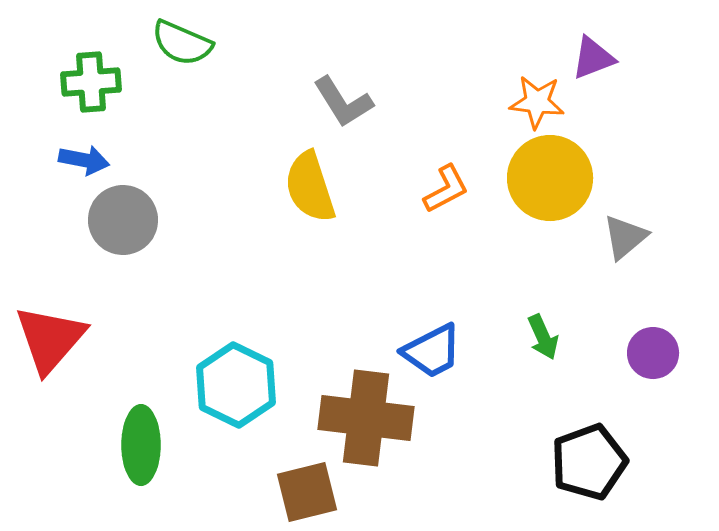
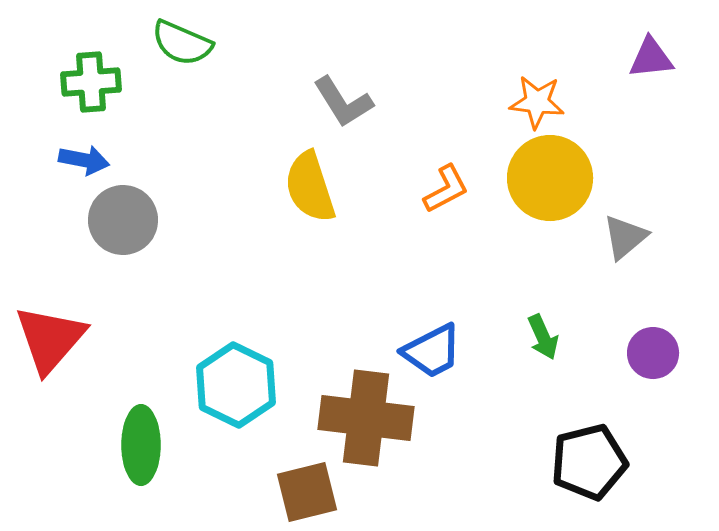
purple triangle: moved 58 px right; rotated 15 degrees clockwise
black pentagon: rotated 6 degrees clockwise
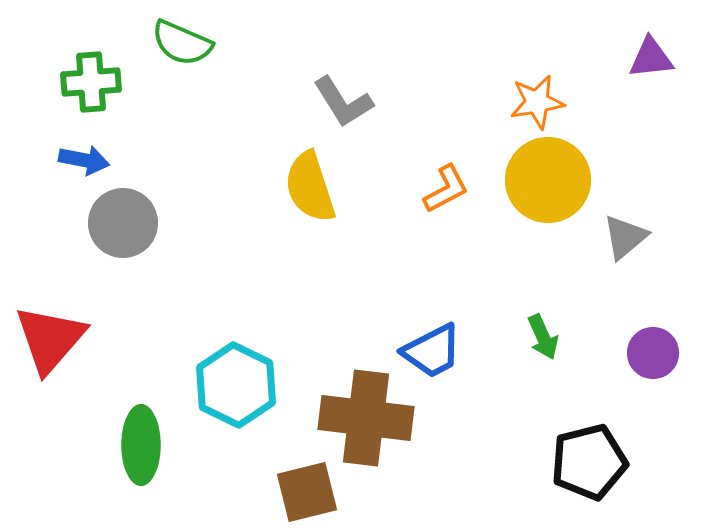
orange star: rotated 16 degrees counterclockwise
yellow circle: moved 2 px left, 2 px down
gray circle: moved 3 px down
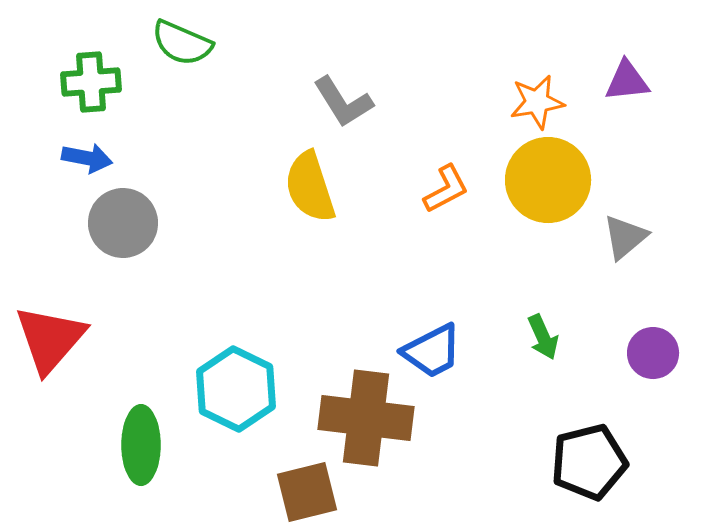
purple triangle: moved 24 px left, 23 px down
blue arrow: moved 3 px right, 2 px up
cyan hexagon: moved 4 px down
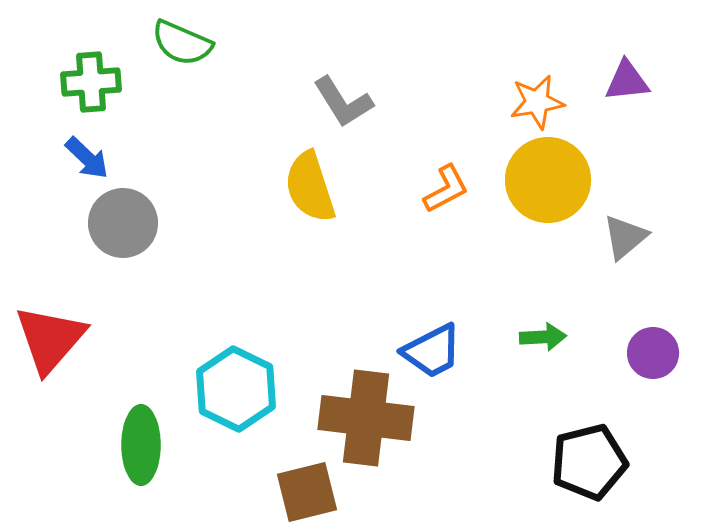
blue arrow: rotated 33 degrees clockwise
green arrow: rotated 69 degrees counterclockwise
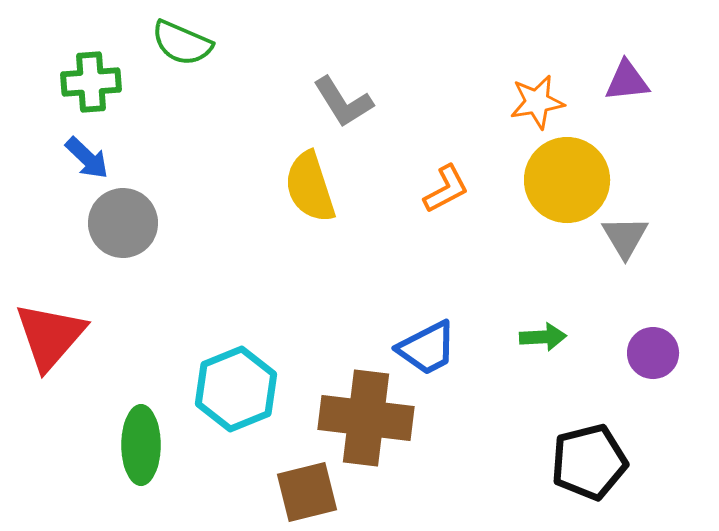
yellow circle: moved 19 px right
gray triangle: rotated 21 degrees counterclockwise
red triangle: moved 3 px up
blue trapezoid: moved 5 px left, 3 px up
cyan hexagon: rotated 12 degrees clockwise
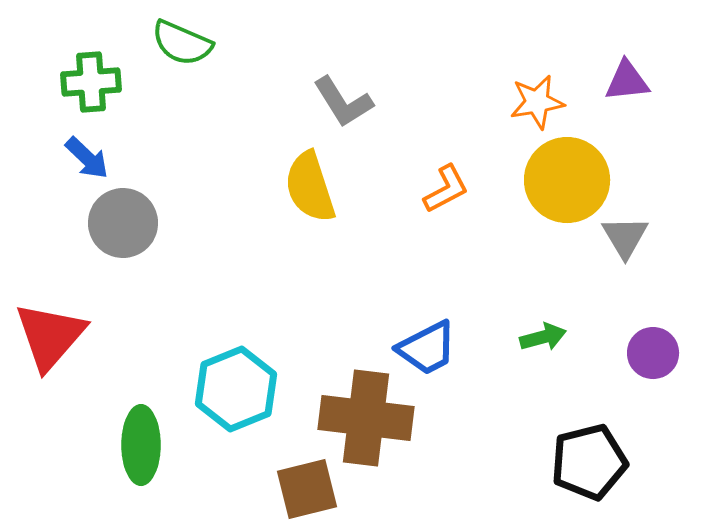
green arrow: rotated 12 degrees counterclockwise
brown square: moved 3 px up
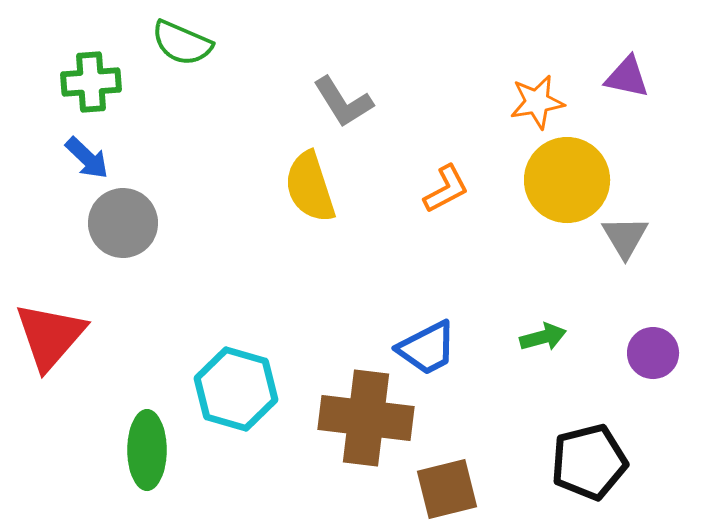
purple triangle: moved 4 px up; rotated 18 degrees clockwise
cyan hexagon: rotated 22 degrees counterclockwise
green ellipse: moved 6 px right, 5 px down
brown square: moved 140 px right
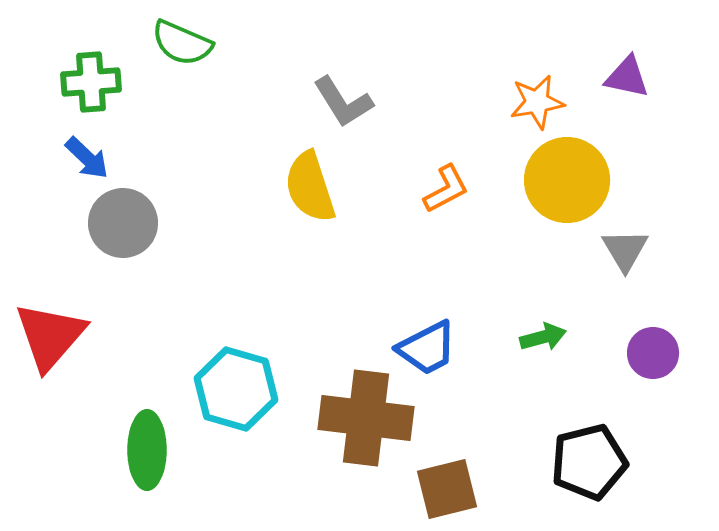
gray triangle: moved 13 px down
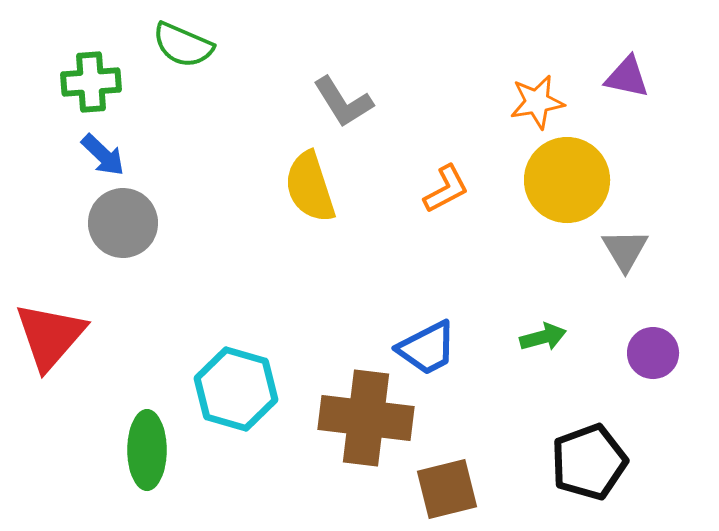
green semicircle: moved 1 px right, 2 px down
blue arrow: moved 16 px right, 3 px up
black pentagon: rotated 6 degrees counterclockwise
